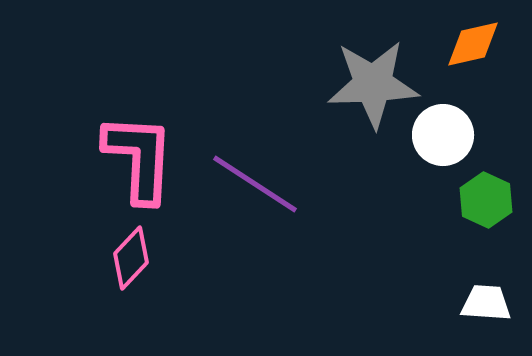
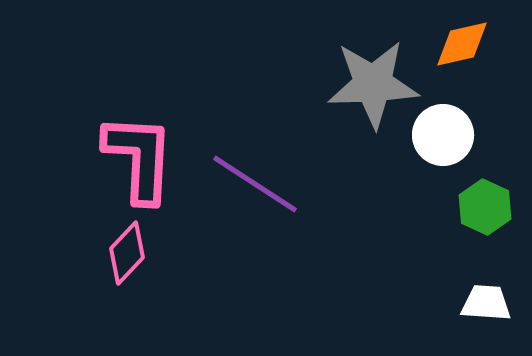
orange diamond: moved 11 px left
green hexagon: moved 1 px left, 7 px down
pink diamond: moved 4 px left, 5 px up
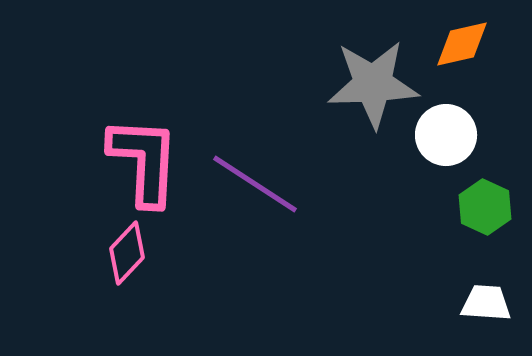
white circle: moved 3 px right
pink L-shape: moved 5 px right, 3 px down
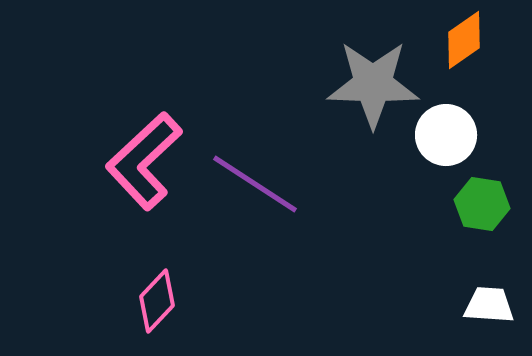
orange diamond: moved 2 px right, 4 px up; rotated 22 degrees counterclockwise
gray star: rotated 4 degrees clockwise
pink L-shape: rotated 136 degrees counterclockwise
green hexagon: moved 3 px left, 3 px up; rotated 16 degrees counterclockwise
pink diamond: moved 30 px right, 48 px down
white trapezoid: moved 3 px right, 2 px down
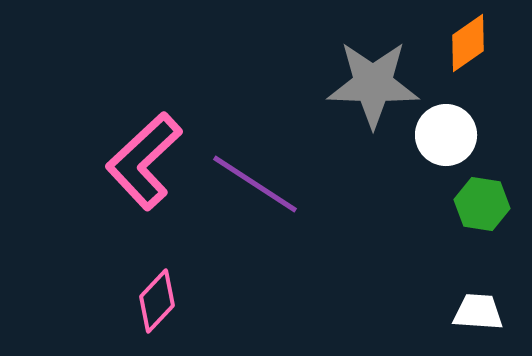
orange diamond: moved 4 px right, 3 px down
white trapezoid: moved 11 px left, 7 px down
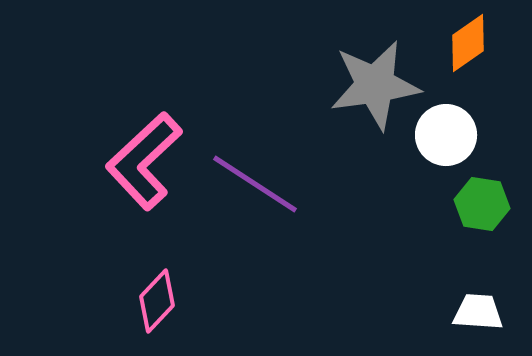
gray star: moved 2 px right, 1 px down; rotated 10 degrees counterclockwise
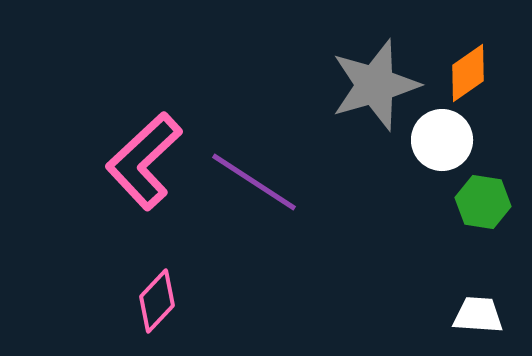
orange diamond: moved 30 px down
gray star: rotated 8 degrees counterclockwise
white circle: moved 4 px left, 5 px down
purple line: moved 1 px left, 2 px up
green hexagon: moved 1 px right, 2 px up
white trapezoid: moved 3 px down
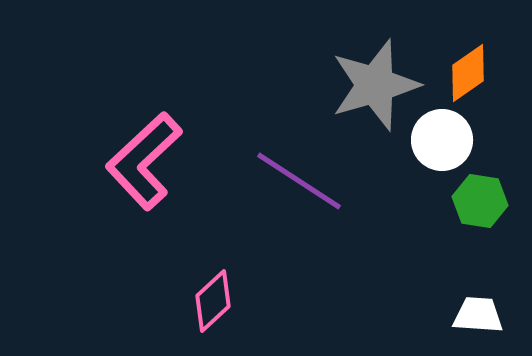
purple line: moved 45 px right, 1 px up
green hexagon: moved 3 px left, 1 px up
pink diamond: moved 56 px right; rotated 4 degrees clockwise
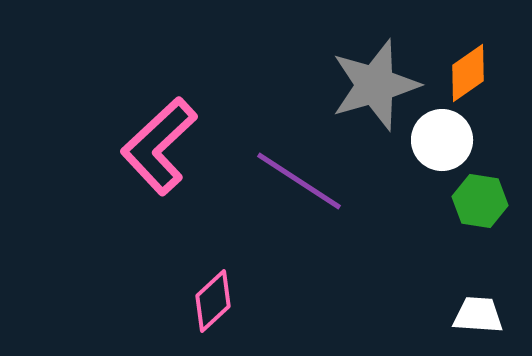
pink L-shape: moved 15 px right, 15 px up
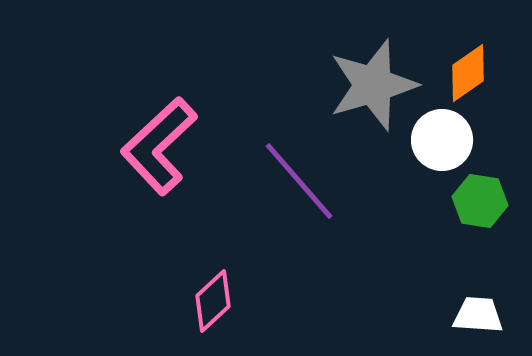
gray star: moved 2 px left
purple line: rotated 16 degrees clockwise
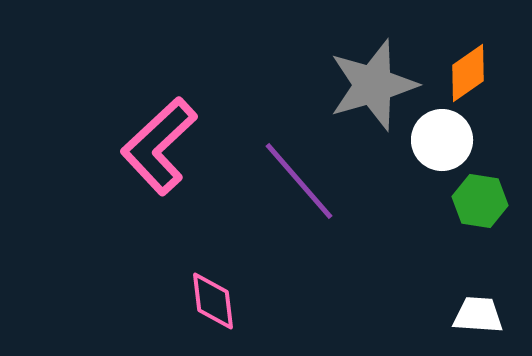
pink diamond: rotated 54 degrees counterclockwise
